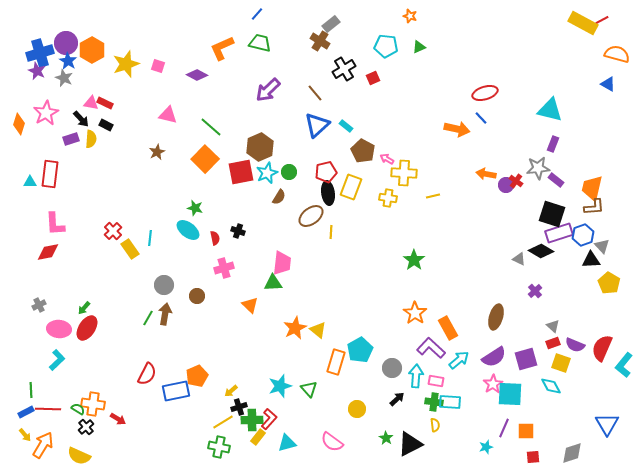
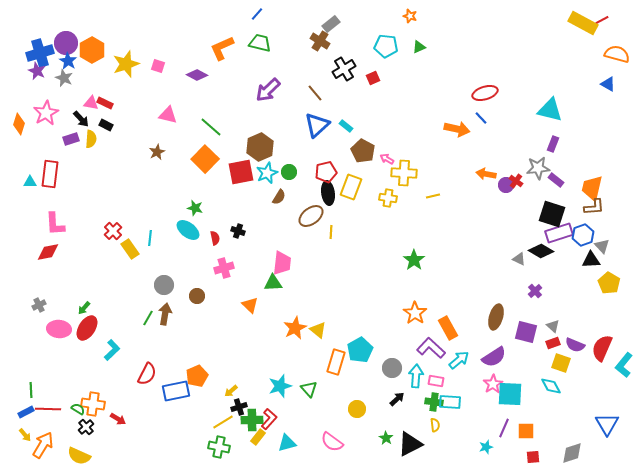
purple square at (526, 359): moved 27 px up; rotated 30 degrees clockwise
cyan L-shape at (57, 360): moved 55 px right, 10 px up
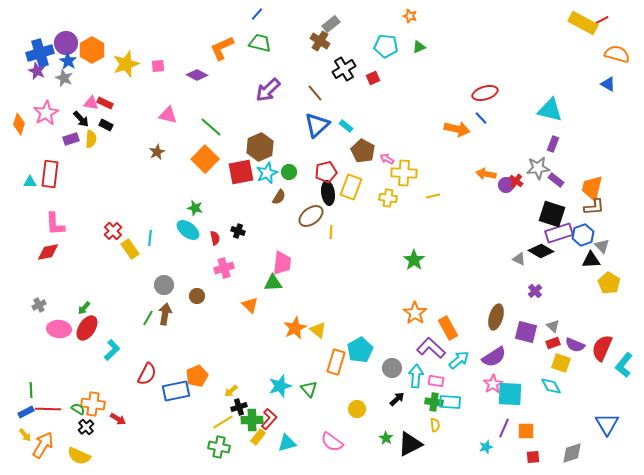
pink square at (158, 66): rotated 24 degrees counterclockwise
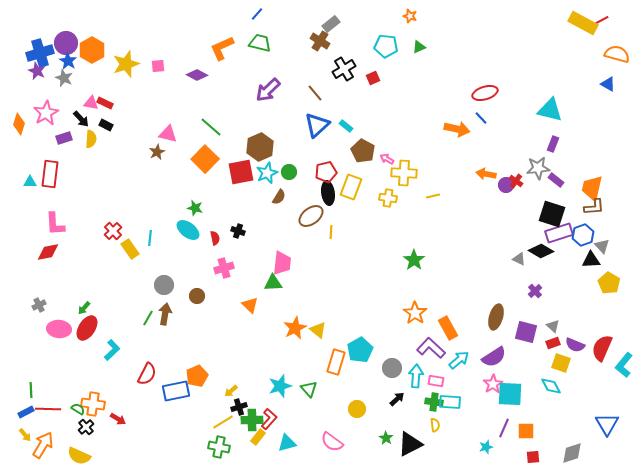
pink triangle at (168, 115): moved 19 px down
purple rectangle at (71, 139): moved 7 px left, 1 px up
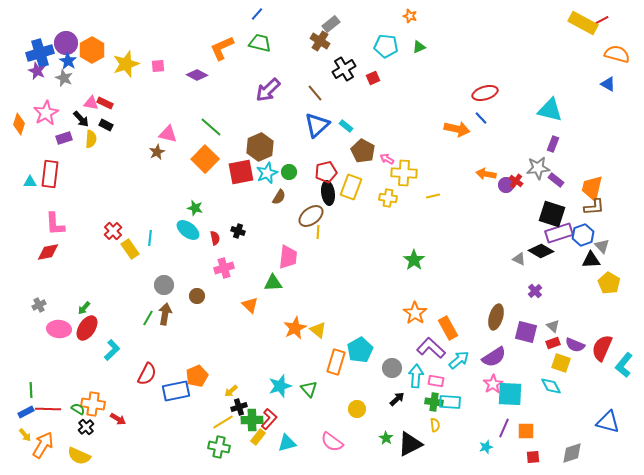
yellow line at (331, 232): moved 13 px left
pink trapezoid at (282, 263): moved 6 px right, 6 px up
blue triangle at (607, 424): moved 1 px right, 2 px up; rotated 45 degrees counterclockwise
